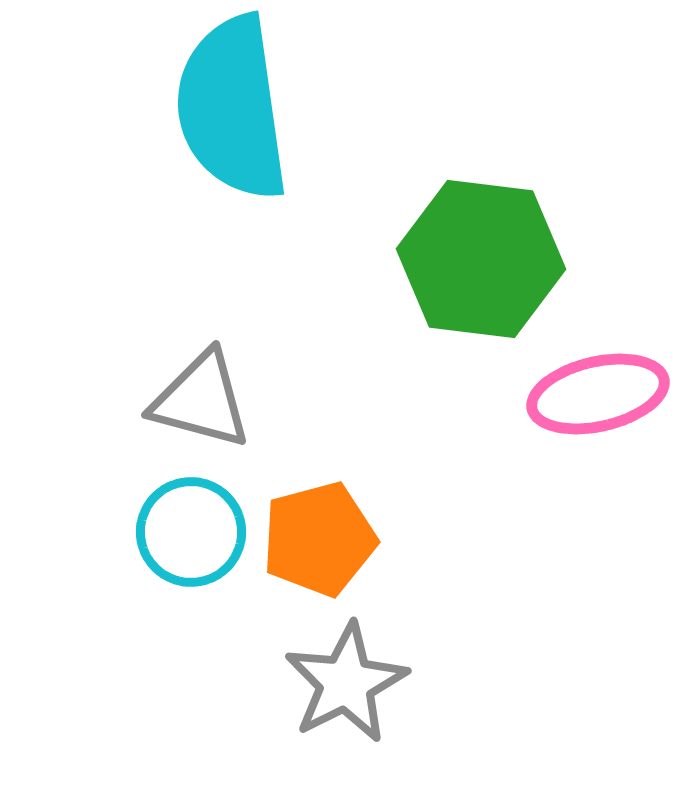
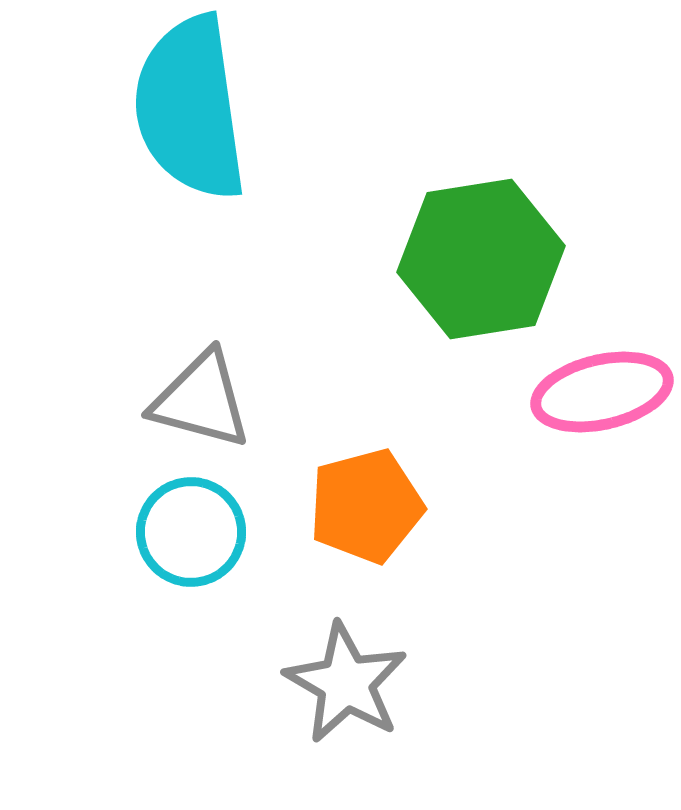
cyan semicircle: moved 42 px left
green hexagon: rotated 16 degrees counterclockwise
pink ellipse: moved 4 px right, 2 px up
orange pentagon: moved 47 px right, 33 px up
gray star: rotated 15 degrees counterclockwise
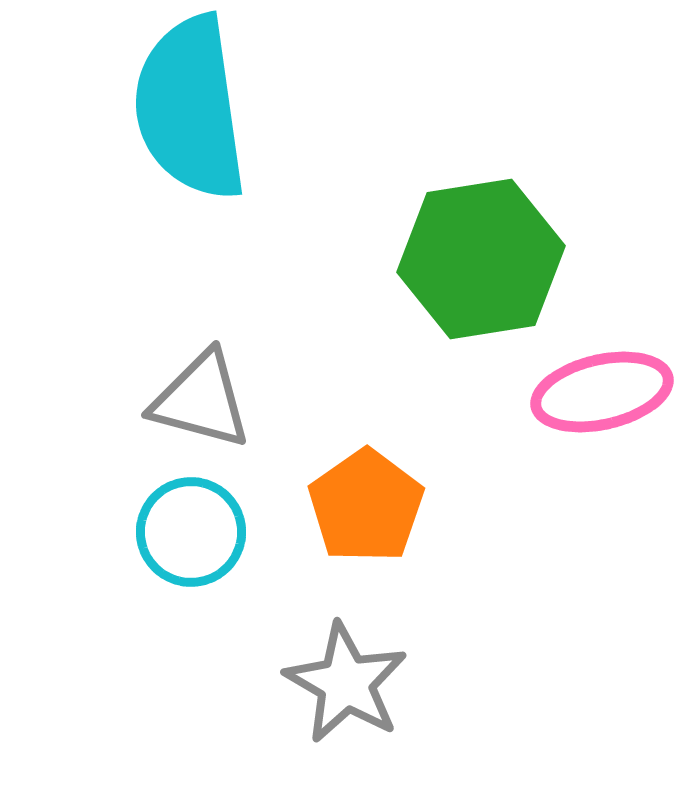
orange pentagon: rotated 20 degrees counterclockwise
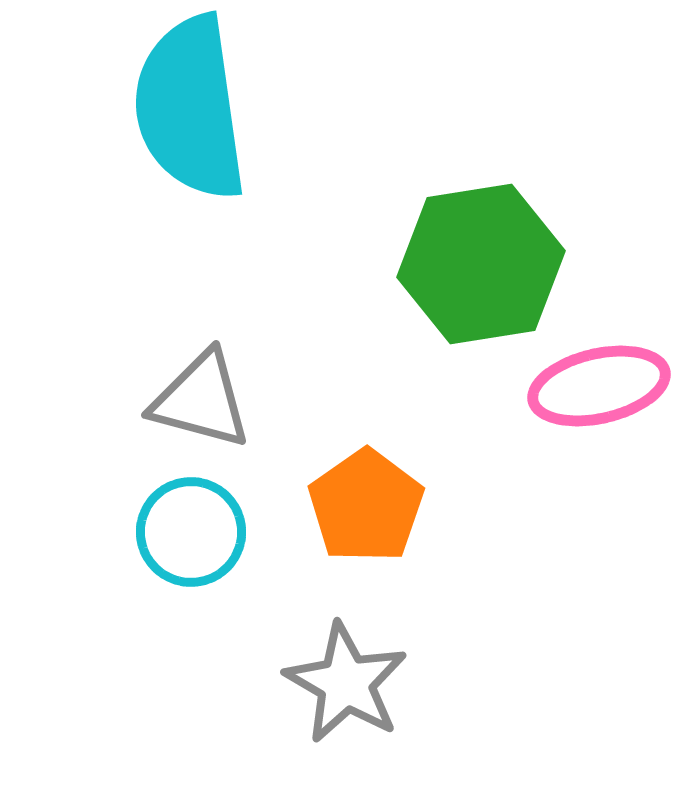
green hexagon: moved 5 px down
pink ellipse: moved 3 px left, 6 px up
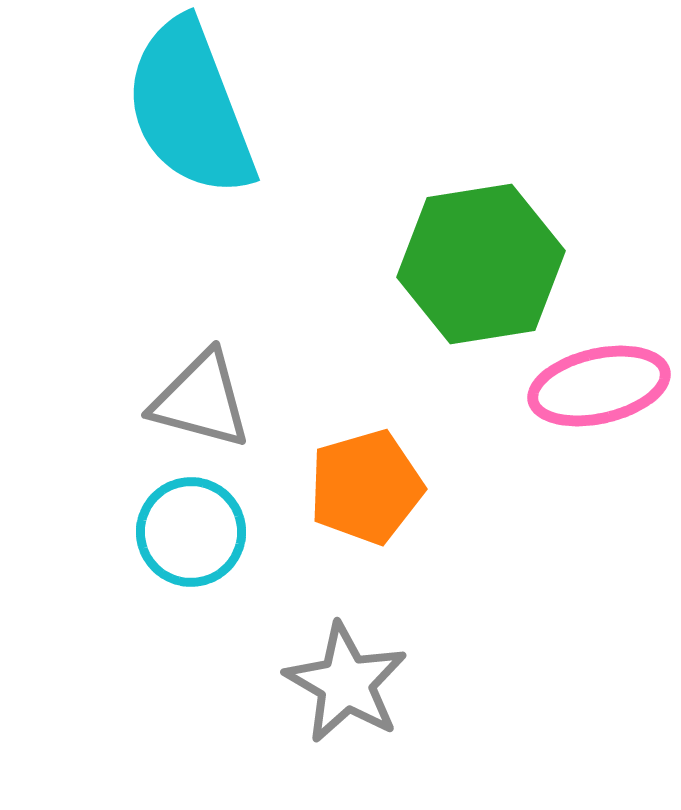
cyan semicircle: rotated 13 degrees counterclockwise
orange pentagon: moved 19 px up; rotated 19 degrees clockwise
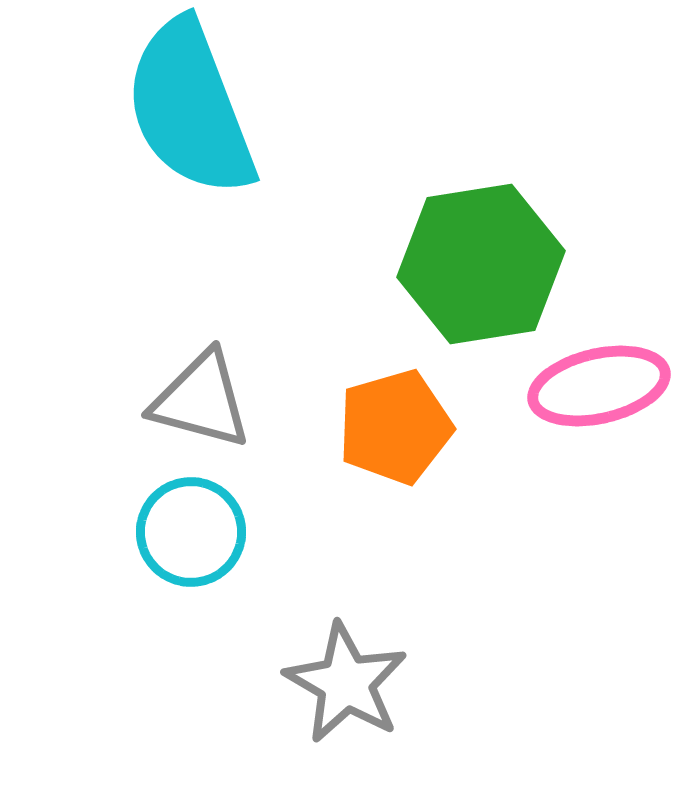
orange pentagon: moved 29 px right, 60 px up
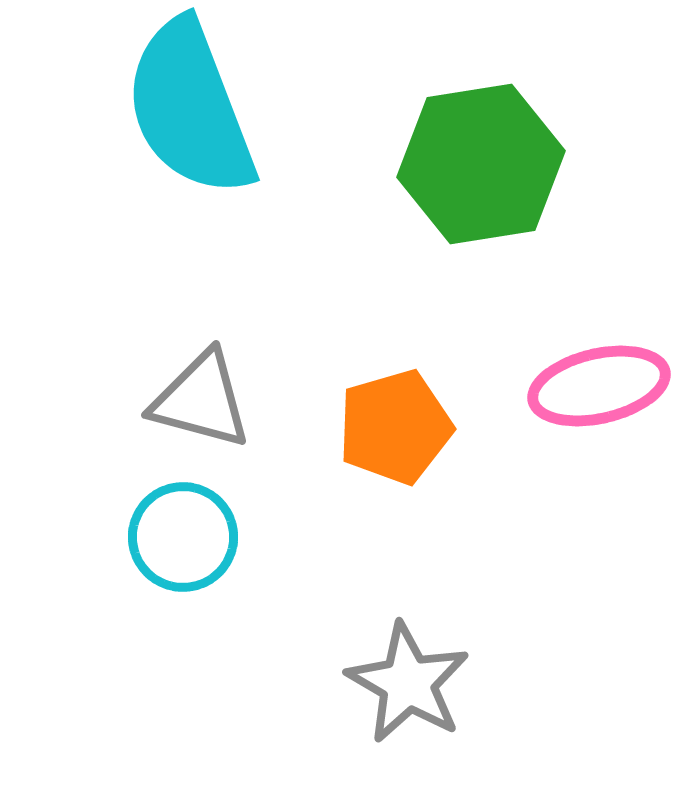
green hexagon: moved 100 px up
cyan circle: moved 8 px left, 5 px down
gray star: moved 62 px right
